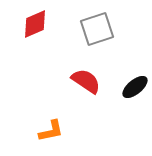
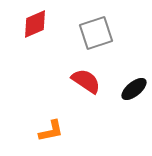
gray square: moved 1 px left, 4 px down
black ellipse: moved 1 px left, 2 px down
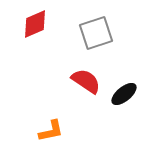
black ellipse: moved 10 px left, 5 px down
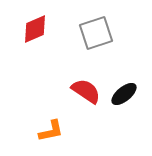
red diamond: moved 5 px down
red semicircle: moved 10 px down
